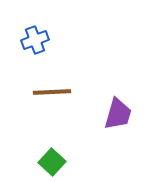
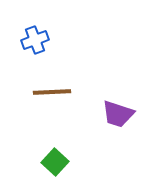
purple trapezoid: rotated 92 degrees clockwise
green square: moved 3 px right
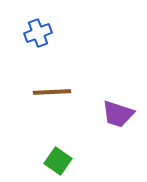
blue cross: moved 3 px right, 7 px up
green square: moved 3 px right, 1 px up; rotated 8 degrees counterclockwise
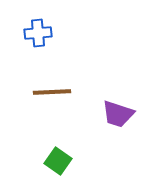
blue cross: rotated 16 degrees clockwise
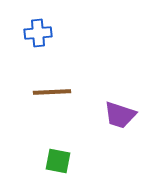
purple trapezoid: moved 2 px right, 1 px down
green square: rotated 24 degrees counterclockwise
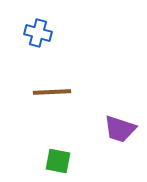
blue cross: rotated 20 degrees clockwise
purple trapezoid: moved 14 px down
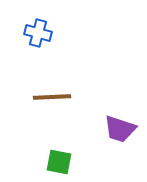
brown line: moved 5 px down
green square: moved 1 px right, 1 px down
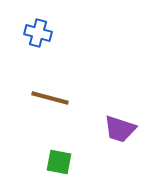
brown line: moved 2 px left, 1 px down; rotated 18 degrees clockwise
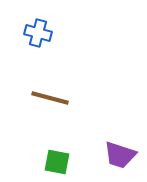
purple trapezoid: moved 26 px down
green square: moved 2 px left
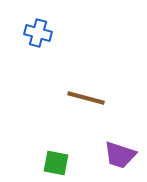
brown line: moved 36 px right
green square: moved 1 px left, 1 px down
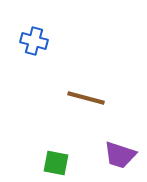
blue cross: moved 4 px left, 8 px down
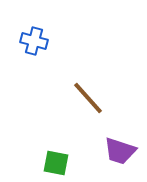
brown line: moved 2 px right; rotated 33 degrees clockwise
purple trapezoid: moved 4 px up
